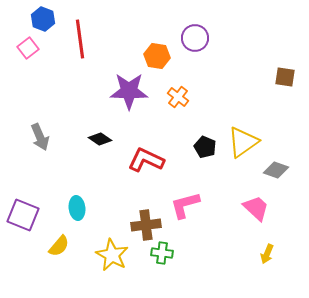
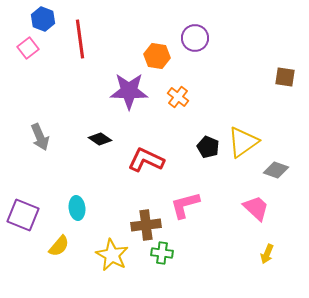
black pentagon: moved 3 px right
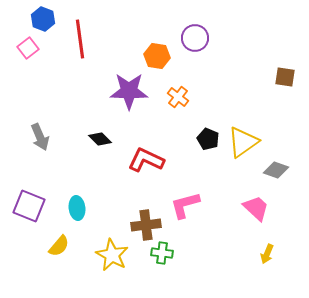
black diamond: rotated 10 degrees clockwise
black pentagon: moved 8 px up
purple square: moved 6 px right, 9 px up
